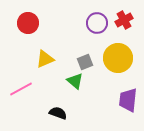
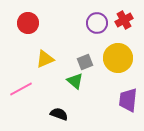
black semicircle: moved 1 px right, 1 px down
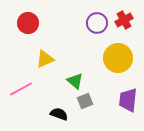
gray square: moved 39 px down
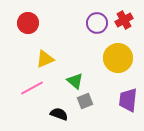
pink line: moved 11 px right, 1 px up
